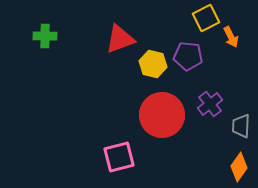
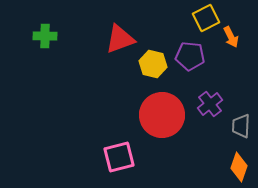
purple pentagon: moved 2 px right
orange diamond: rotated 16 degrees counterclockwise
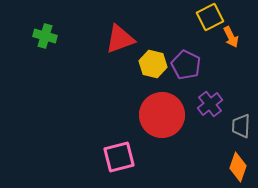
yellow square: moved 4 px right, 1 px up
green cross: rotated 15 degrees clockwise
purple pentagon: moved 4 px left, 9 px down; rotated 20 degrees clockwise
orange diamond: moved 1 px left
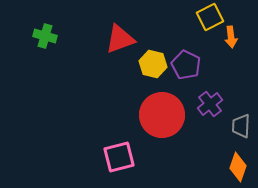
orange arrow: rotated 20 degrees clockwise
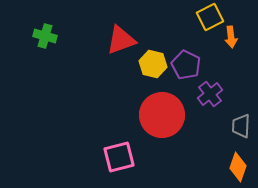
red triangle: moved 1 px right, 1 px down
purple cross: moved 10 px up
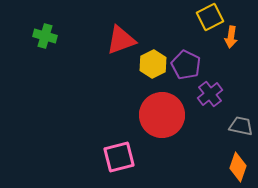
orange arrow: rotated 15 degrees clockwise
yellow hexagon: rotated 20 degrees clockwise
gray trapezoid: rotated 100 degrees clockwise
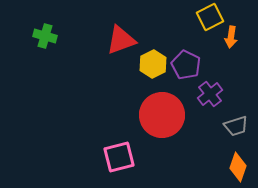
gray trapezoid: moved 5 px left; rotated 150 degrees clockwise
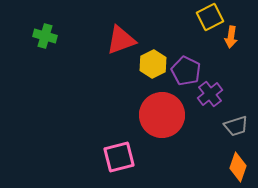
purple pentagon: moved 6 px down
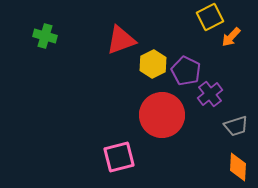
orange arrow: rotated 35 degrees clockwise
orange diamond: rotated 16 degrees counterclockwise
